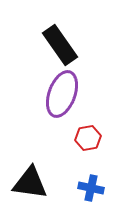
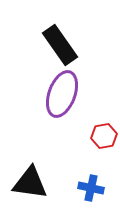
red hexagon: moved 16 px right, 2 px up
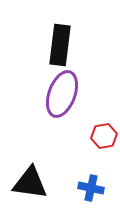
black rectangle: rotated 42 degrees clockwise
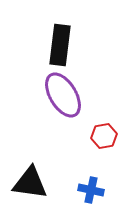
purple ellipse: moved 1 px right, 1 px down; rotated 51 degrees counterclockwise
blue cross: moved 2 px down
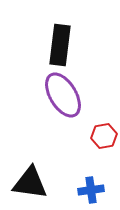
blue cross: rotated 20 degrees counterclockwise
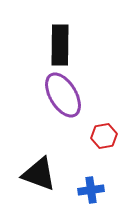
black rectangle: rotated 6 degrees counterclockwise
black triangle: moved 9 px right, 9 px up; rotated 12 degrees clockwise
